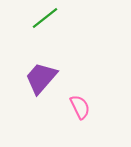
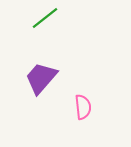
pink semicircle: moved 3 px right; rotated 20 degrees clockwise
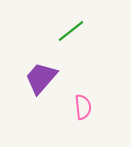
green line: moved 26 px right, 13 px down
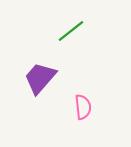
purple trapezoid: moved 1 px left
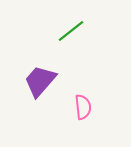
purple trapezoid: moved 3 px down
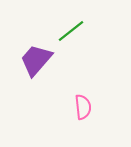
purple trapezoid: moved 4 px left, 21 px up
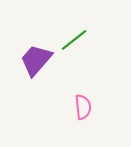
green line: moved 3 px right, 9 px down
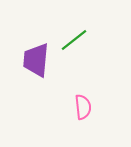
purple trapezoid: rotated 36 degrees counterclockwise
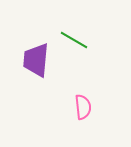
green line: rotated 68 degrees clockwise
